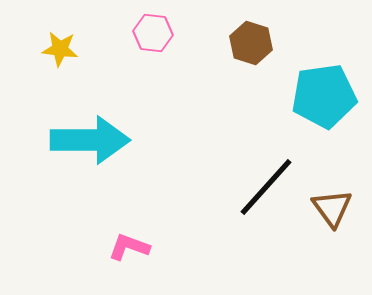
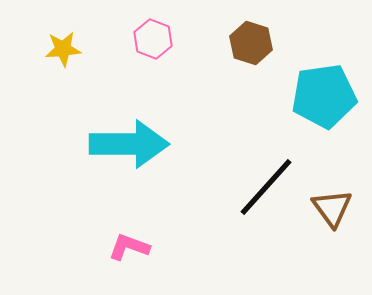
pink hexagon: moved 6 px down; rotated 15 degrees clockwise
yellow star: moved 3 px right; rotated 12 degrees counterclockwise
cyan arrow: moved 39 px right, 4 px down
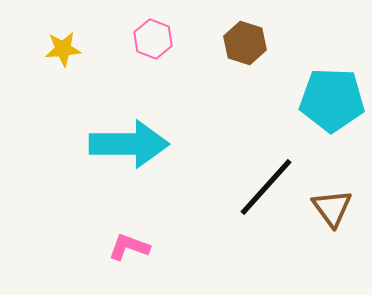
brown hexagon: moved 6 px left
cyan pentagon: moved 8 px right, 4 px down; rotated 10 degrees clockwise
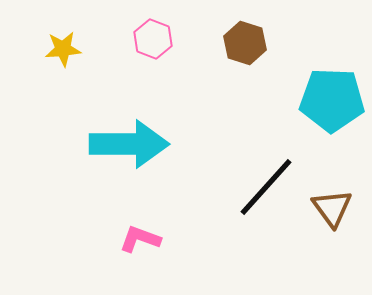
pink L-shape: moved 11 px right, 8 px up
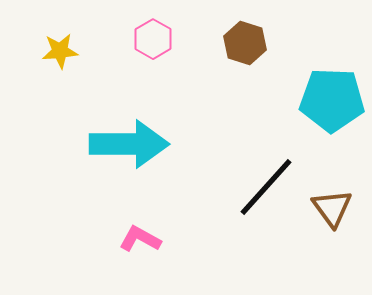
pink hexagon: rotated 9 degrees clockwise
yellow star: moved 3 px left, 2 px down
pink L-shape: rotated 9 degrees clockwise
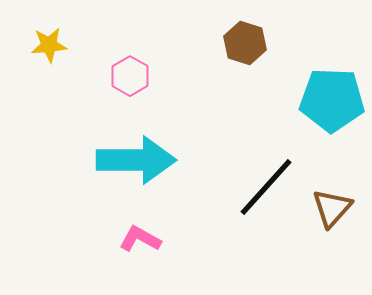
pink hexagon: moved 23 px left, 37 px down
yellow star: moved 11 px left, 6 px up
cyan arrow: moved 7 px right, 16 px down
brown triangle: rotated 18 degrees clockwise
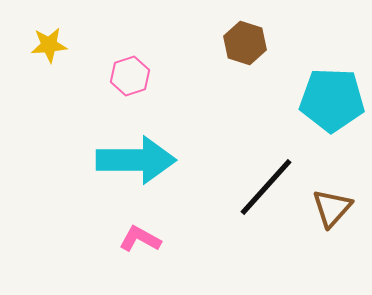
pink hexagon: rotated 12 degrees clockwise
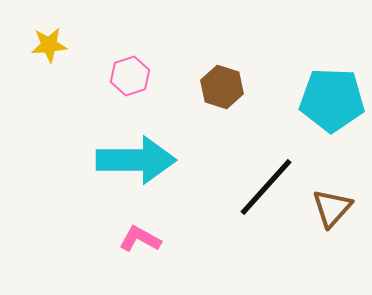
brown hexagon: moved 23 px left, 44 px down
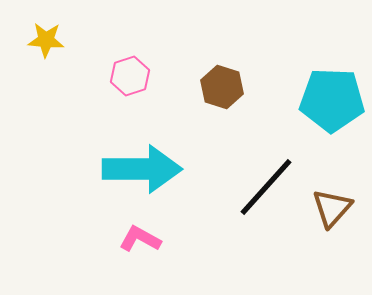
yellow star: moved 3 px left, 5 px up; rotated 9 degrees clockwise
cyan arrow: moved 6 px right, 9 px down
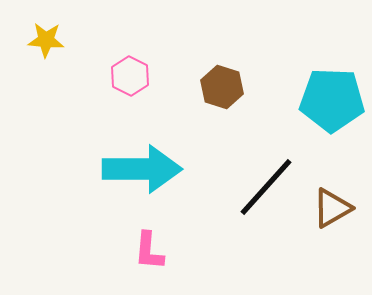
pink hexagon: rotated 15 degrees counterclockwise
brown triangle: rotated 18 degrees clockwise
pink L-shape: moved 9 px right, 12 px down; rotated 114 degrees counterclockwise
